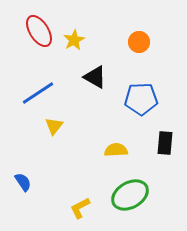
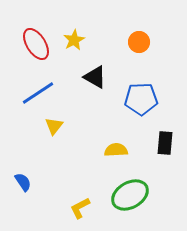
red ellipse: moved 3 px left, 13 px down
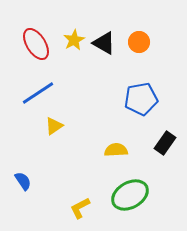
black triangle: moved 9 px right, 34 px up
blue pentagon: rotated 8 degrees counterclockwise
yellow triangle: rotated 18 degrees clockwise
black rectangle: rotated 30 degrees clockwise
blue semicircle: moved 1 px up
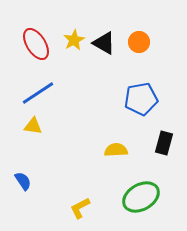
yellow triangle: moved 21 px left; rotated 42 degrees clockwise
black rectangle: moved 1 px left; rotated 20 degrees counterclockwise
green ellipse: moved 11 px right, 2 px down
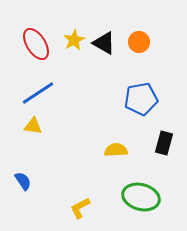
green ellipse: rotated 45 degrees clockwise
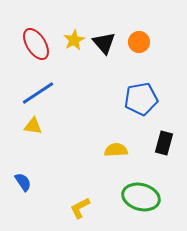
black triangle: rotated 20 degrees clockwise
blue semicircle: moved 1 px down
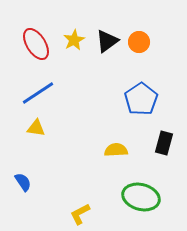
black triangle: moved 3 px right, 2 px up; rotated 35 degrees clockwise
blue pentagon: rotated 24 degrees counterclockwise
yellow triangle: moved 3 px right, 2 px down
yellow L-shape: moved 6 px down
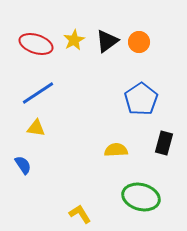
red ellipse: rotated 40 degrees counterclockwise
blue semicircle: moved 17 px up
yellow L-shape: rotated 85 degrees clockwise
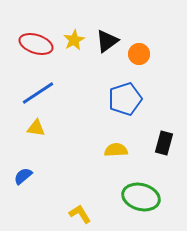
orange circle: moved 12 px down
blue pentagon: moved 16 px left; rotated 16 degrees clockwise
blue semicircle: moved 11 px down; rotated 96 degrees counterclockwise
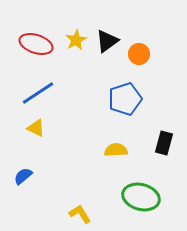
yellow star: moved 2 px right
yellow triangle: rotated 18 degrees clockwise
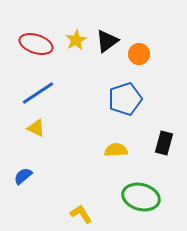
yellow L-shape: moved 1 px right
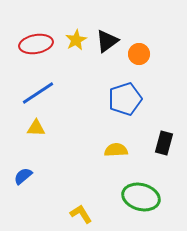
red ellipse: rotated 28 degrees counterclockwise
yellow triangle: rotated 24 degrees counterclockwise
